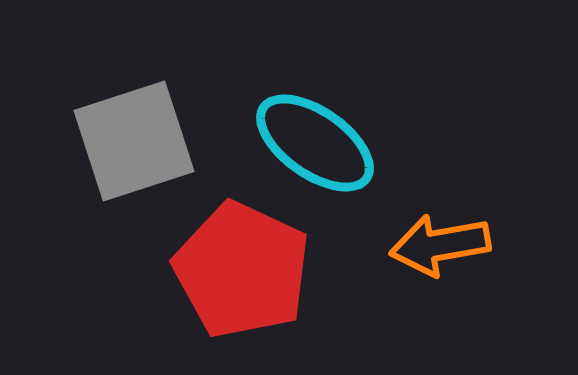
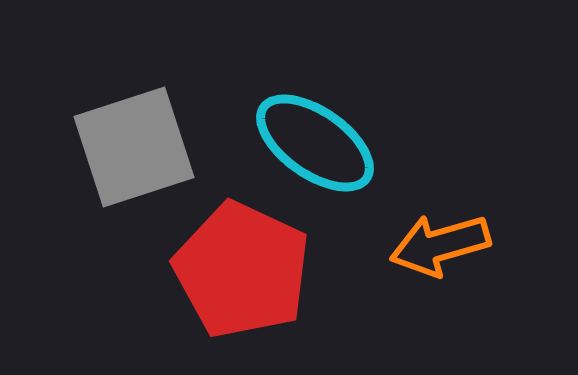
gray square: moved 6 px down
orange arrow: rotated 6 degrees counterclockwise
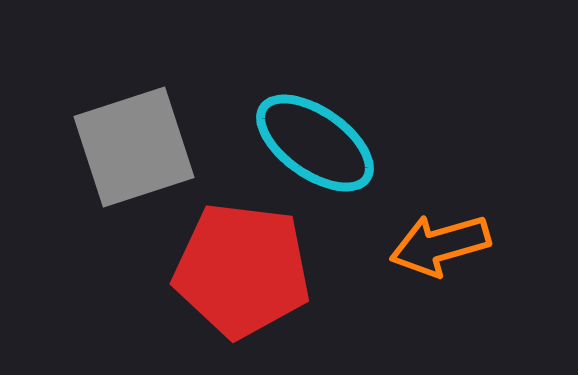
red pentagon: rotated 18 degrees counterclockwise
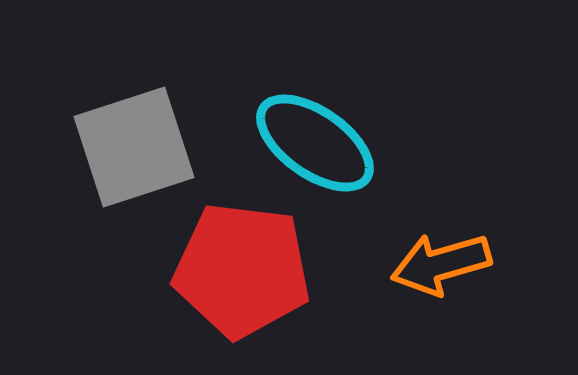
orange arrow: moved 1 px right, 19 px down
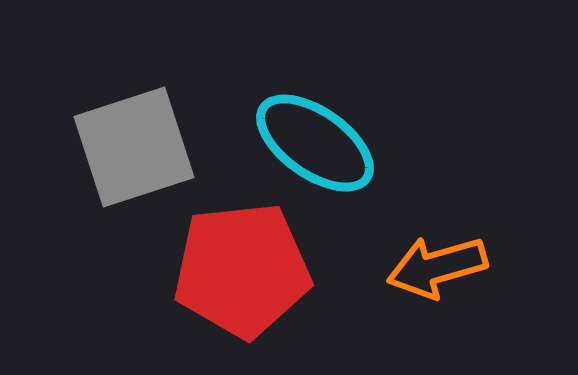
orange arrow: moved 4 px left, 3 px down
red pentagon: rotated 13 degrees counterclockwise
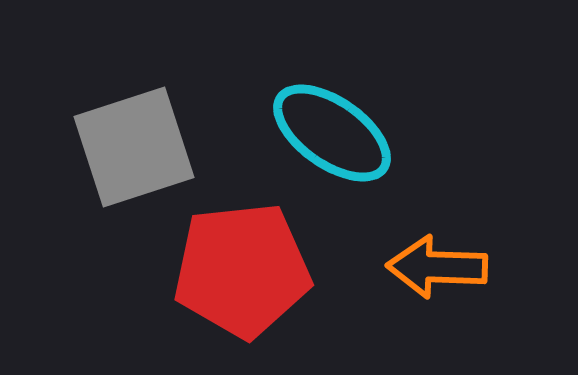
cyan ellipse: moved 17 px right, 10 px up
orange arrow: rotated 18 degrees clockwise
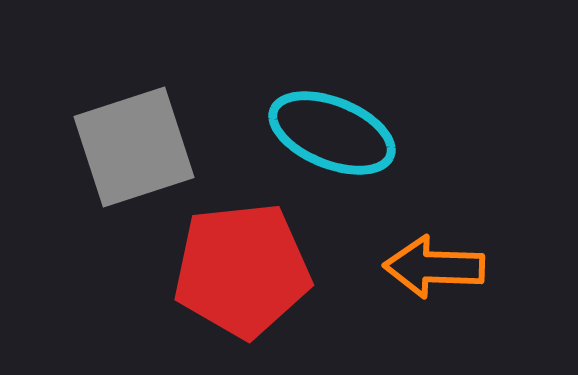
cyan ellipse: rotated 13 degrees counterclockwise
orange arrow: moved 3 px left
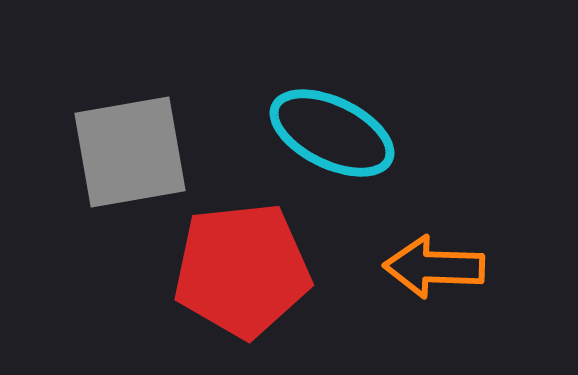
cyan ellipse: rotated 4 degrees clockwise
gray square: moved 4 px left, 5 px down; rotated 8 degrees clockwise
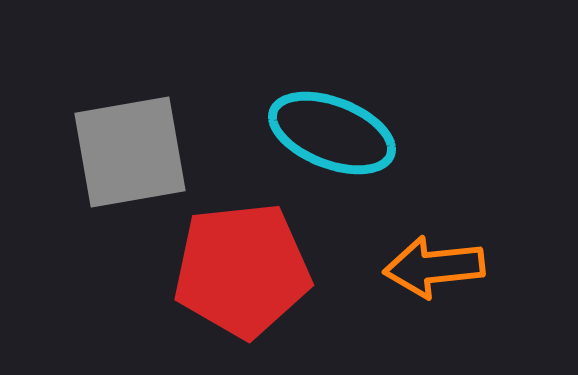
cyan ellipse: rotated 5 degrees counterclockwise
orange arrow: rotated 8 degrees counterclockwise
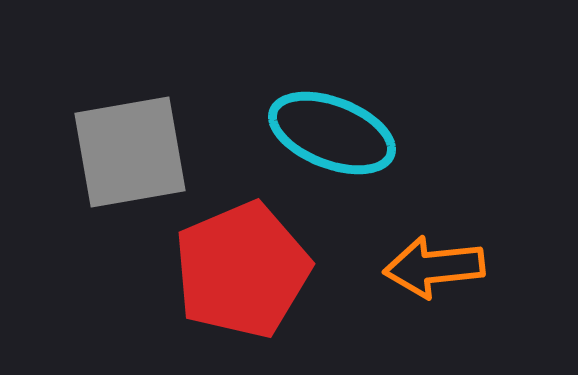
red pentagon: rotated 17 degrees counterclockwise
